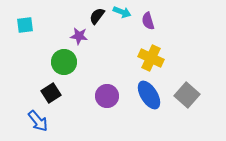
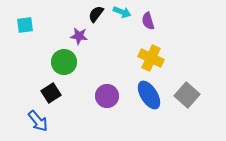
black semicircle: moved 1 px left, 2 px up
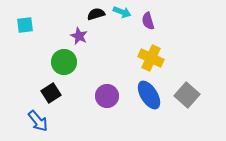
black semicircle: rotated 36 degrees clockwise
purple star: rotated 18 degrees clockwise
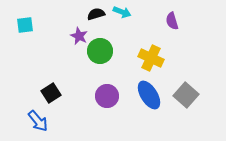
purple semicircle: moved 24 px right
green circle: moved 36 px right, 11 px up
gray square: moved 1 px left
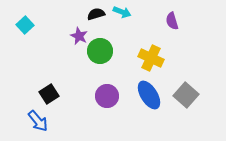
cyan square: rotated 36 degrees counterclockwise
black square: moved 2 px left, 1 px down
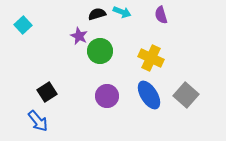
black semicircle: moved 1 px right
purple semicircle: moved 11 px left, 6 px up
cyan square: moved 2 px left
black square: moved 2 px left, 2 px up
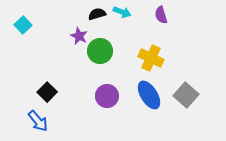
black square: rotated 12 degrees counterclockwise
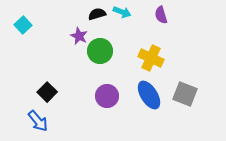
gray square: moved 1 px left, 1 px up; rotated 20 degrees counterclockwise
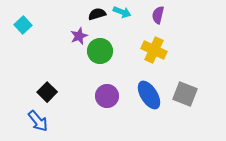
purple semicircle: moved 3 px left; rotated 30 degrees clockwise
purple star: rotated 24 degrees clockwise
yellow cross: moved 3 px right, 8 px up
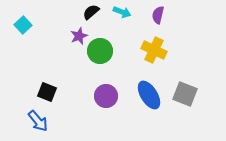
black semicircle: moved 6 px left, 2 px up; rotated 24 degrees counterclockwise
black square: rotated 24 degrees counterclockwise
purple circle: moved 1 px left
